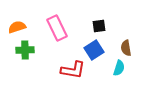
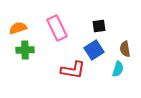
orange semicircle: moved 1 px right, 1 px down
brown semicircle: moved 1 px left, 1 px down
cyan semicircle: moved 1 px left, 1 px down
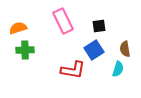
pink rectangle: moved 6 px right, 7 px up
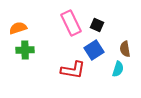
pink rectangle: moved 8 px right, 2 px down
black square: moved 2 px left, 1 px up; rotated 32 degrees clockwise
